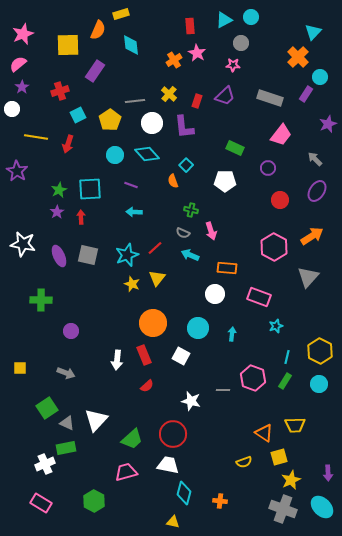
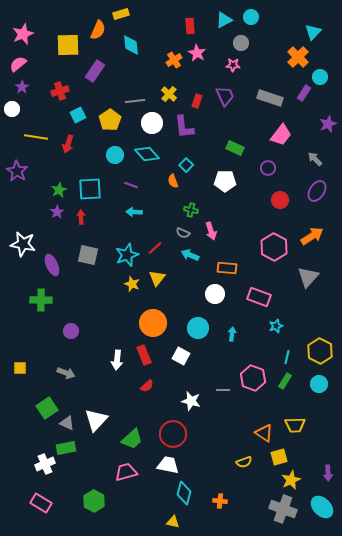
purple rectangle at (306, 94): moved 2 px left, 1 px up
purple trapezoid at (225, 96): rotated 70 degrees counterclockwise
purple ellipse at (59, 256): moved 7 px left, 9 px down
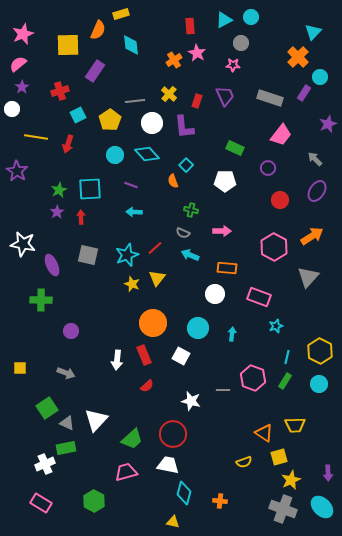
pink arrow at (211, 231): moved 11 px right; rotated 72 degrees counterclockwise
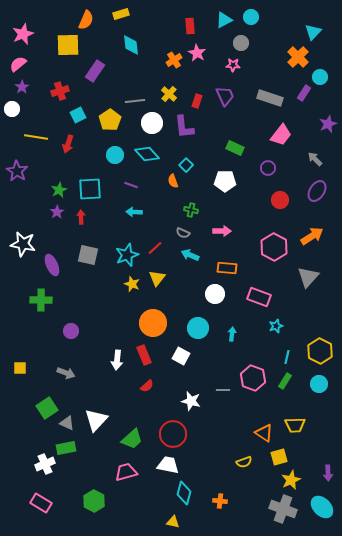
orange semicircle at (98, 30): moved 12 px left, 10 px up
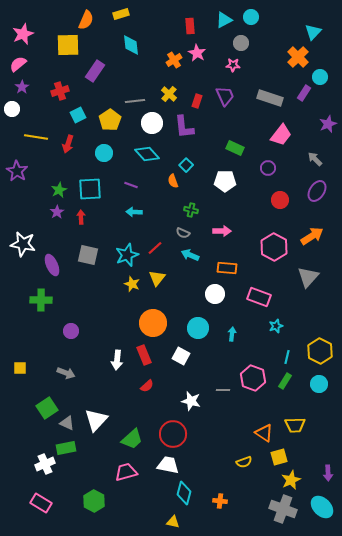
cyan circle at (115, 155): moved 11 px left, 2 px up
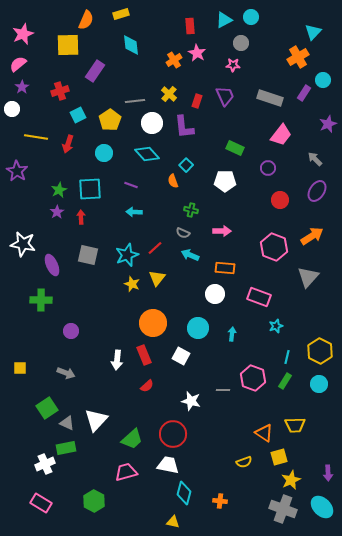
orange cross at (298, 57): rotated 15 degrees clockwise
cyan circle at (320, 77): moved 3 px right, 3 px down
pink hexagon at (274, 247): rotated 8 degrees counterclockwise
orange rectangle at (227, 268): moved 2 px left
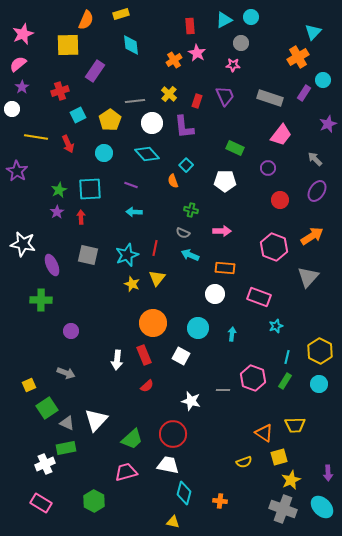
red arrow at (68, 144): rotated 42 degrees counterclockwise
red line at (155, 248): rotated 35 degrees counterclockwise
yellow square at (20, 368): moved 9 px right, 17 px down; rotated 24 degrees counterclockwise
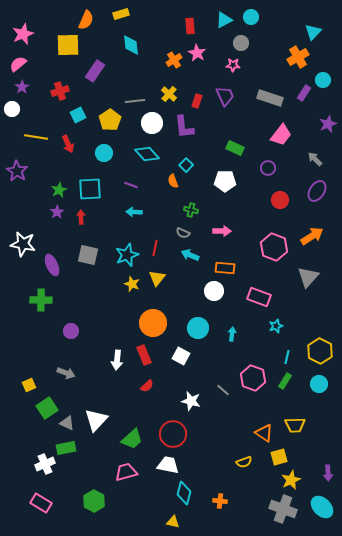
white circle at (215, 294): moved 1 px left, 3 px up
gray line at (223, 390): rotated 40 degrees clockwise
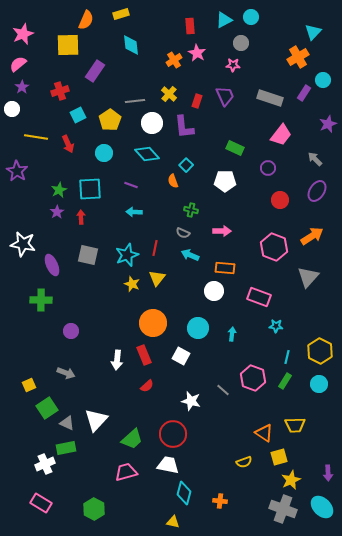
cyan star at (276, 326): rotated 24 degrees clockwise
green hexagon at (94, 501): moved 8 px down
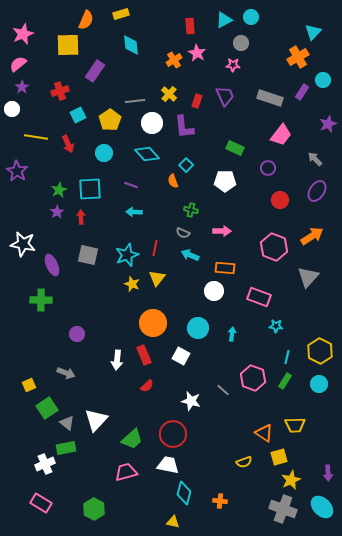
purple rectangle at (304, 93): moved 2 px left, 1 px up
purple circle at (71, 331): moved 6 px right, 3 px down
gray triangle at (67, 423): rotated 14 degrees clockwise
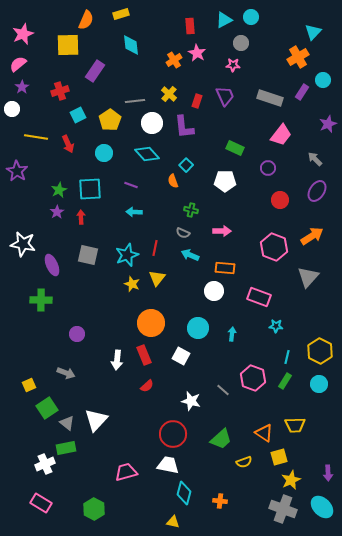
orange circle at (153, 323): moved 2 px left
green trapezoid at (132, 439): moved 89 px right
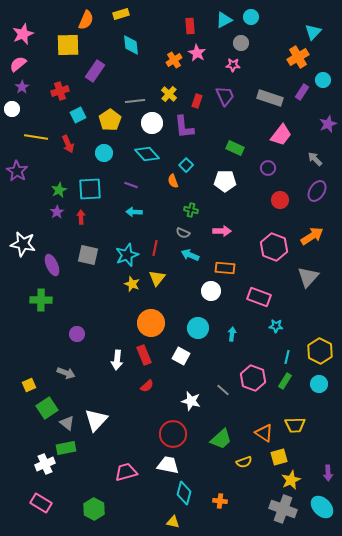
white circle at (214, 291): moved 3 px left
